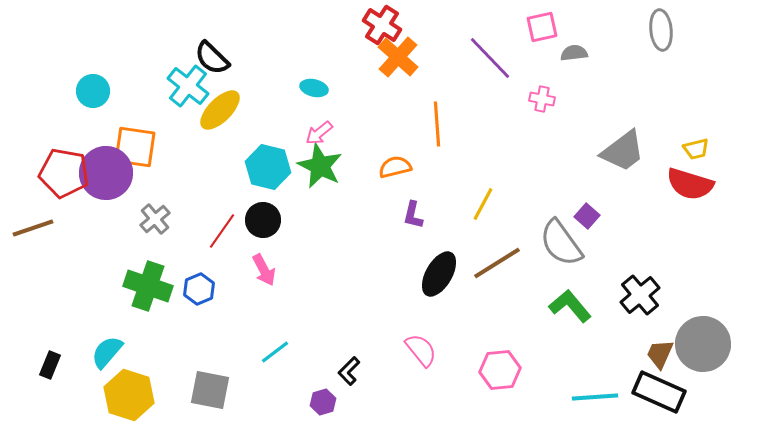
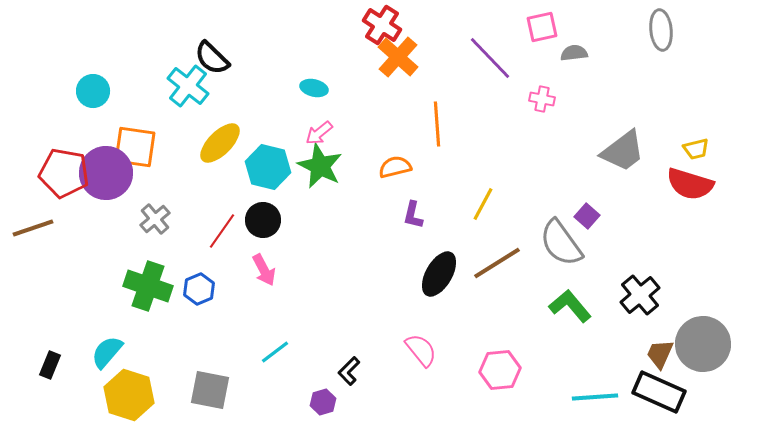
yellow ellipse at (220, 110): moved 33 px down
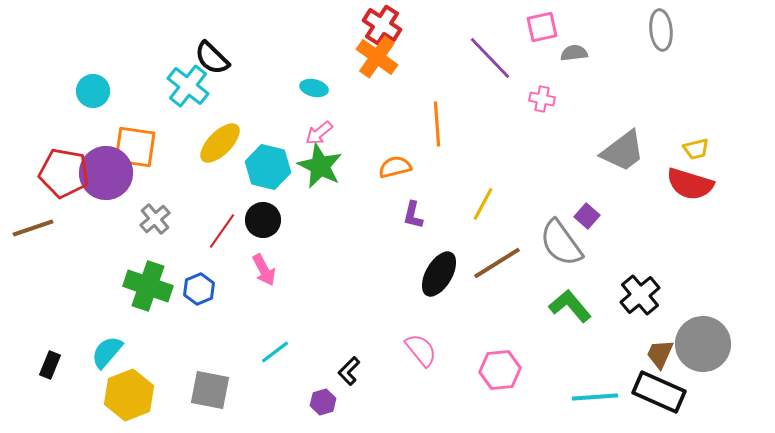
orange cross at (398, 57): moved 21 px left; rotated 6 degrees counterclockwise
yellow hexagon at (129, 395): rotated 21 degrees clockwise
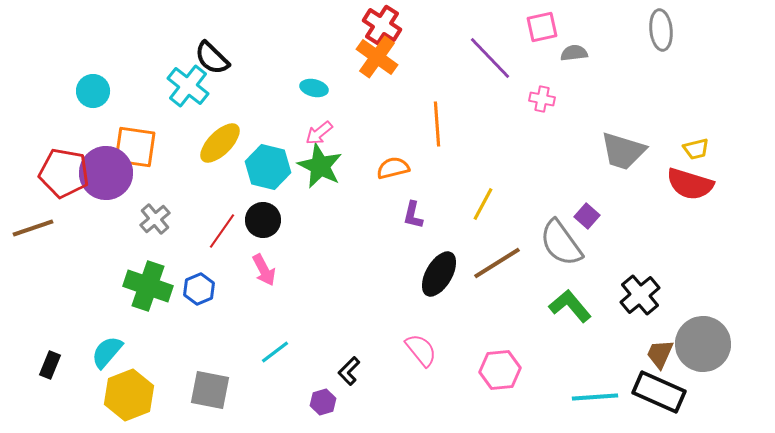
gray trapezoid at (623, 151): rotated 54 degrees clockwise
orange semicircle at (395, 167): moved 2 px left, 1 px down
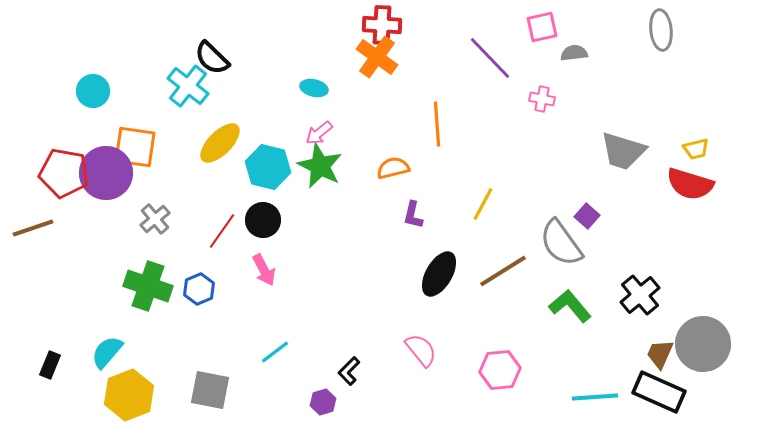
red cross at (382, 25): rotated 30 degrees counterclockwise
brown line at (497, 263): moved 6 px right, 8 px down
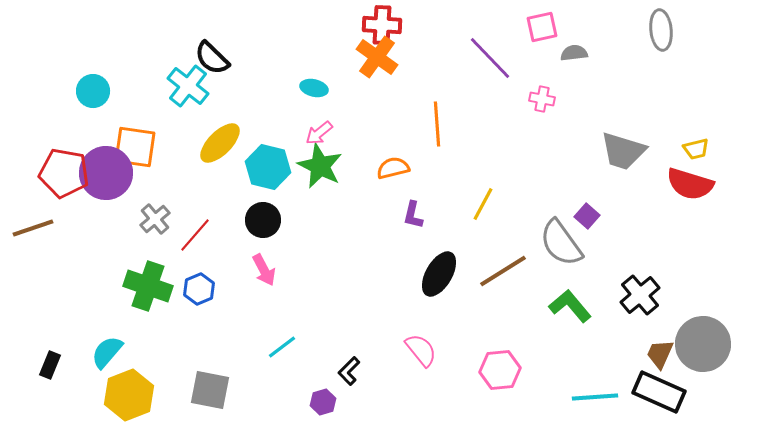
red line at (222, 231): moved 27 px left, 4 px down; rotated 6 degrees clockwise
cyan line at (275, 352): moved 7 px right, 5 px up
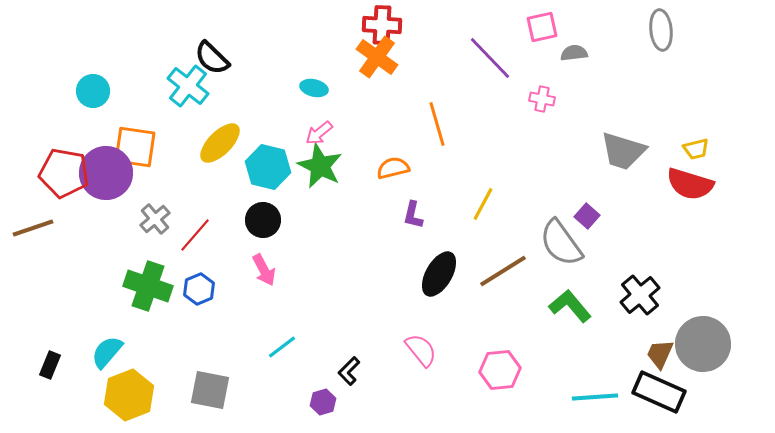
orange line at (437, 124): rotated 12 degrees counterclockwise
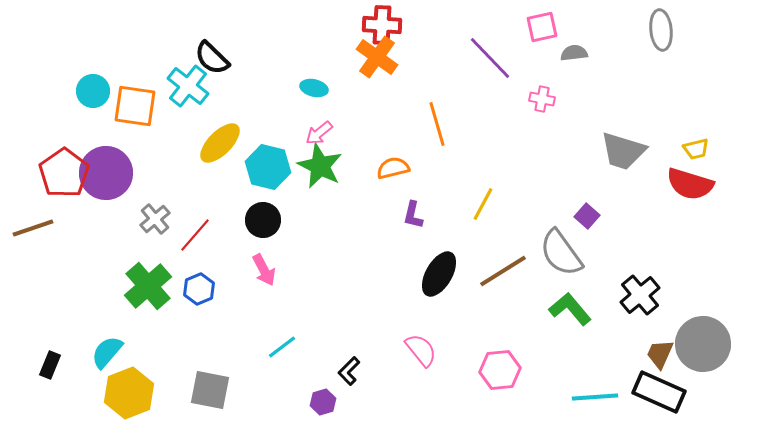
orange square at (135, 147): moved 41 px up
red pentagon at (64, 173): rotated 27 degrees clockwise
gray semicircle at (561, 243): moved 10 px down
green cross at (148, 286): rotated 30 degrees clockwise
green L-shape at (570, 306): moved 3 px down
yellow hexagon at (129, 395): moved 2 px up
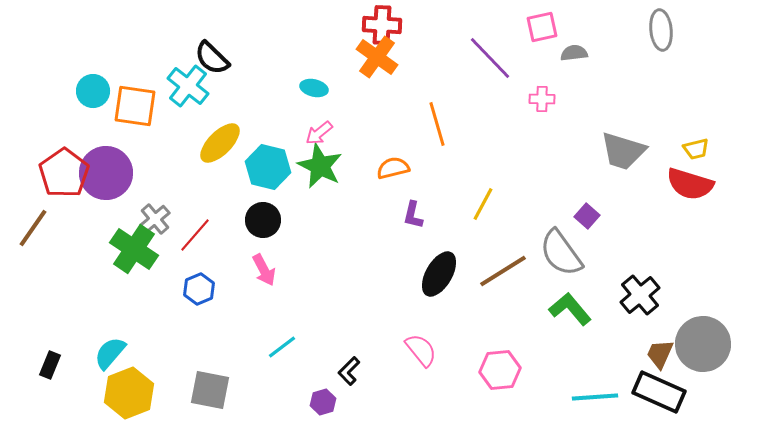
pink cross at (542, 99): rotated 10 degrees counterclockwise
brown line at (33, 228): rotated 36 degrees counterclockwise
green cross at (148, 286): moved 14 px left, 37 px up; rotated 15 degrees counterclockwise
cyan semicircle at (107, 352): moved 3 px right, 1 px down
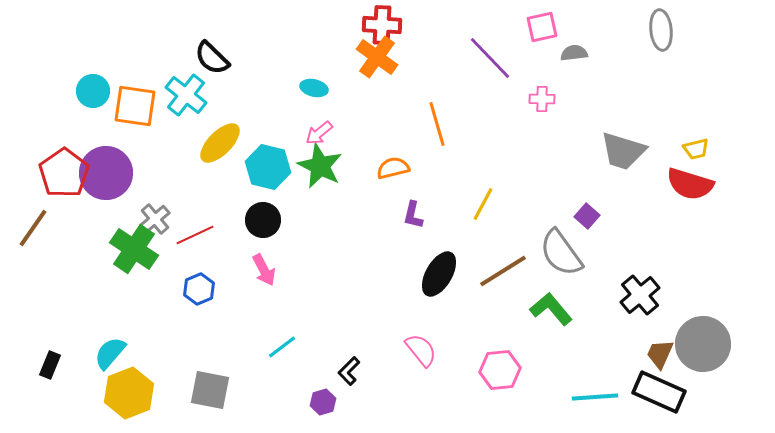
cyan cross at (188, 86): moved 2 px left, 9 px down
red line at (195, 235): rotated 24 degrees clockwise
green L-shape at (570, 309): moved 19 px left
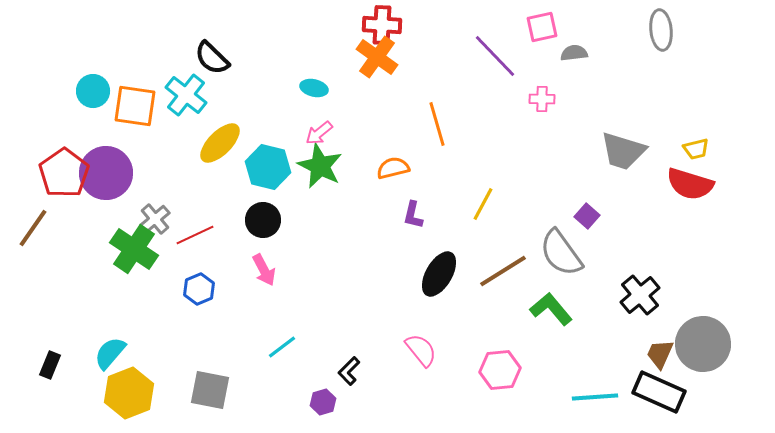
purple line at (490, 58): moved 5 px right, 2 px up
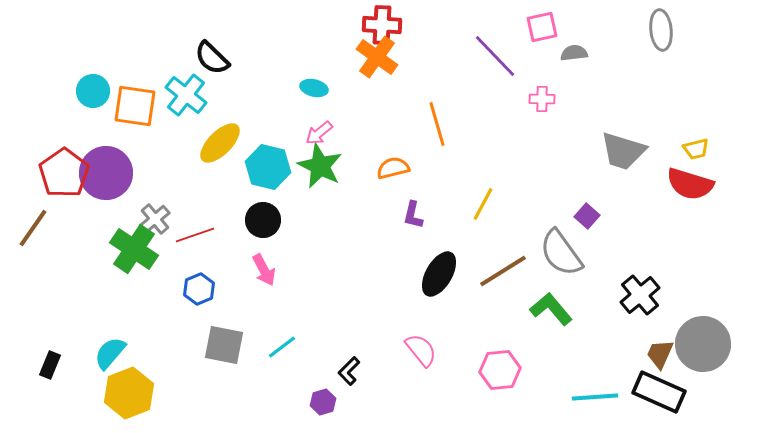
red line at (195, 235): rotated 6 degrees clockwise
gray square at (210, 390): moved 14 px right, 45 px up
